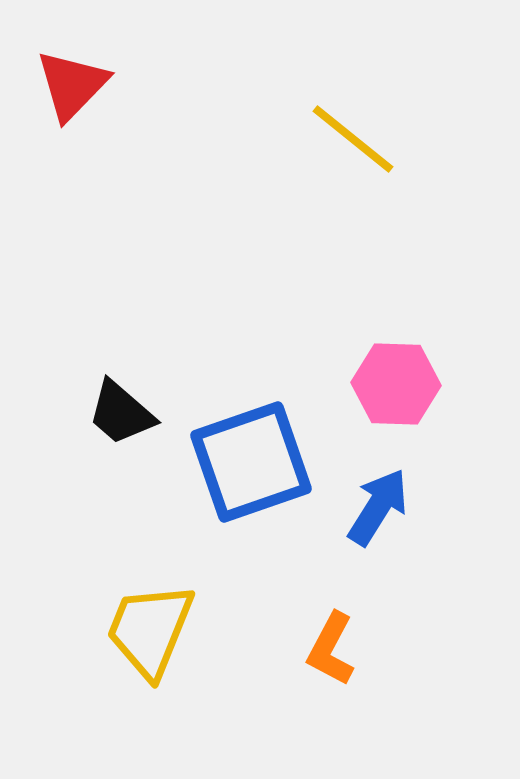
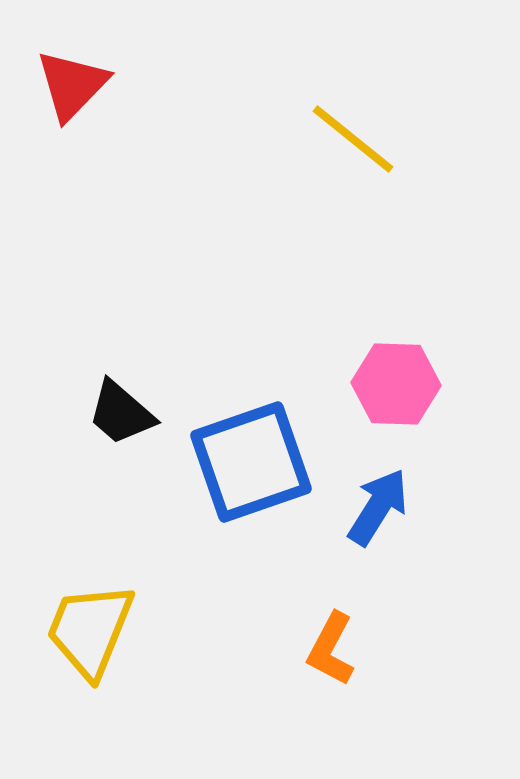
yellow trapezoid: moved 60 px left
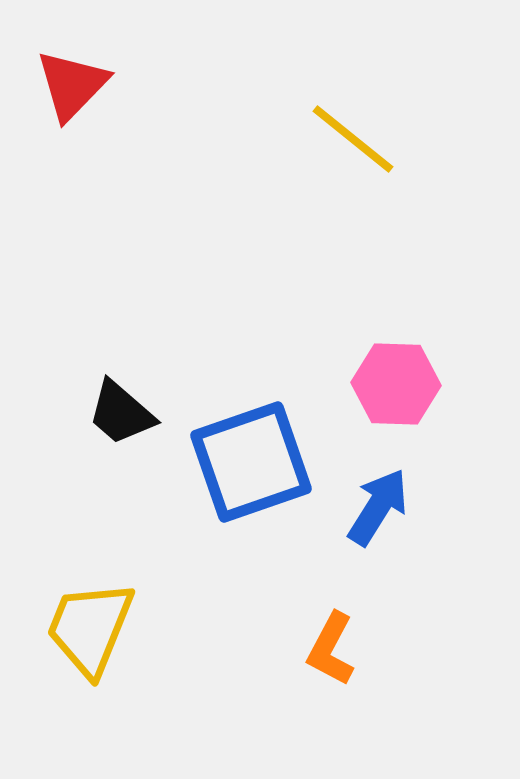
yellow trapezoid: moved 2 px up
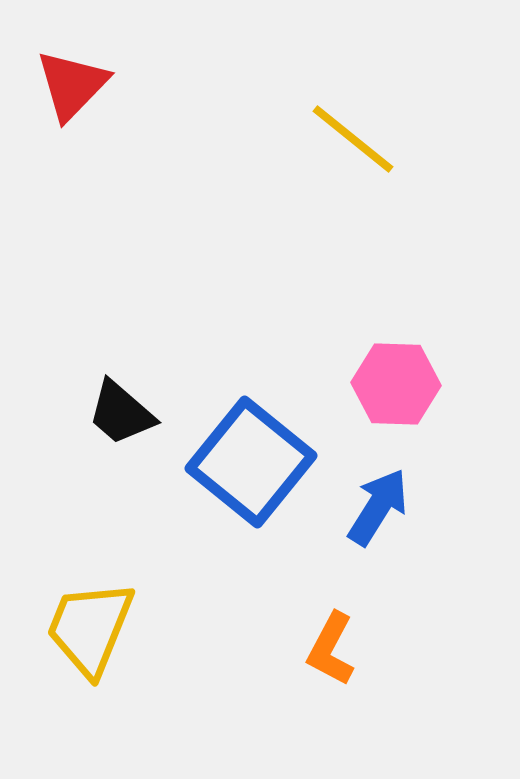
blue square: rotated 32 degrees counterclockwise
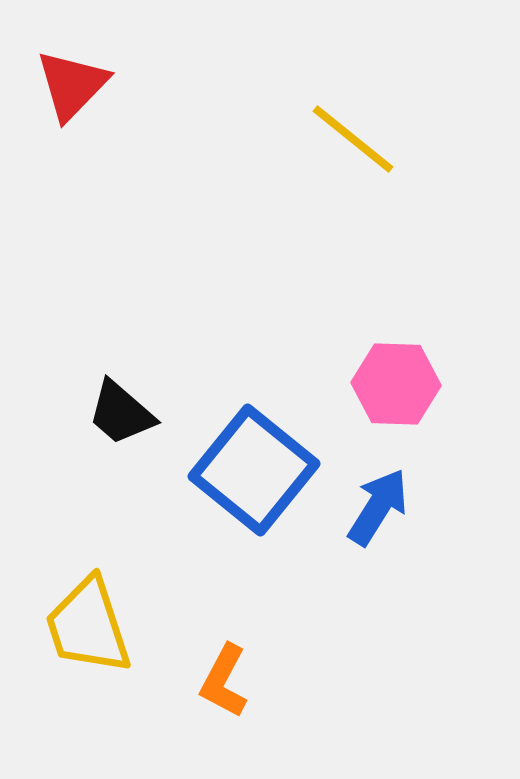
blue square: moved 3 px right, 8 px down
yellow trapezoid: moved 2 px left, 2 px up; rotated 40 degrees counterclockwise
orange L-shape: moved 107 px left, 32 px down
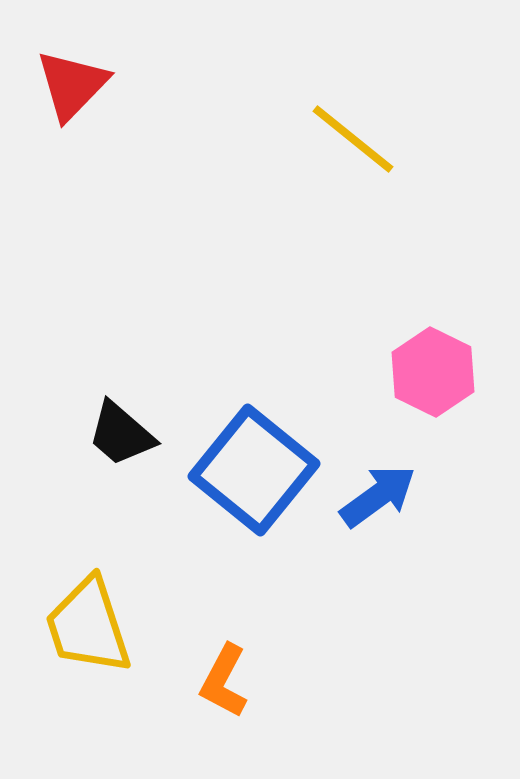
pink hexagon: moved 37 px right, 12 px up; rotated 24 degrees clockwise
black trapezoid: moved 21 px down
blue arrow: moved 11 px up; rotated 22 degrees clockwise
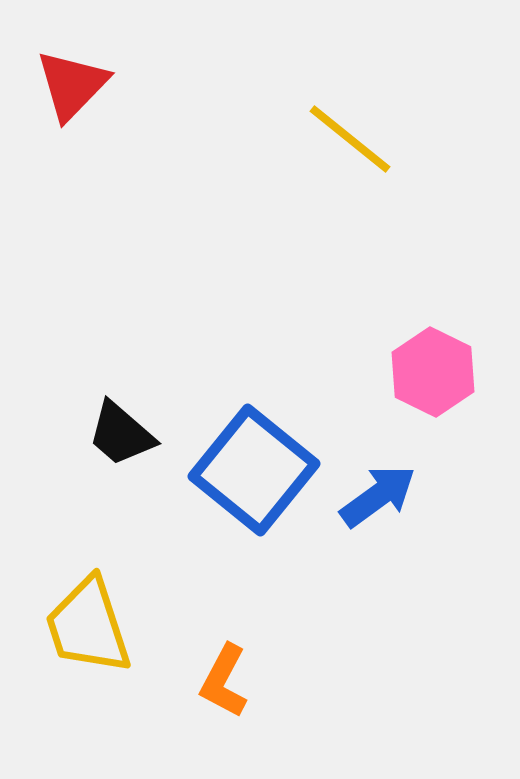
yellow line: moved 3 px left
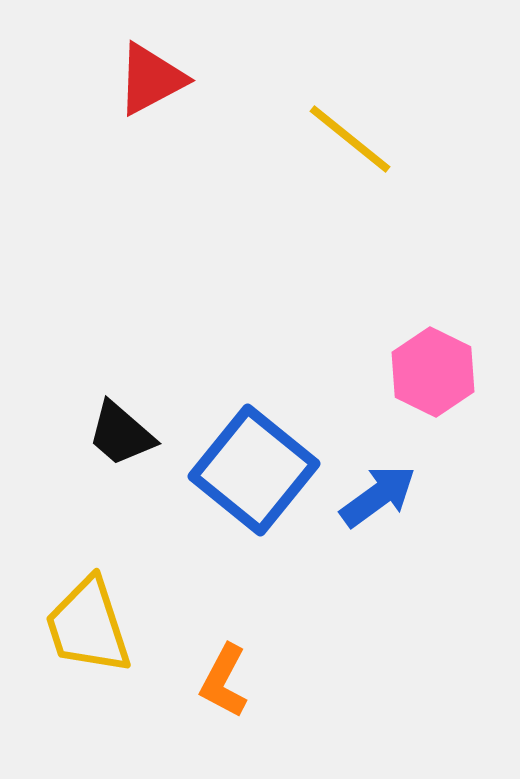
red triangle: moved 79 px right, 6 px up; rotated 18 degrees clockwise
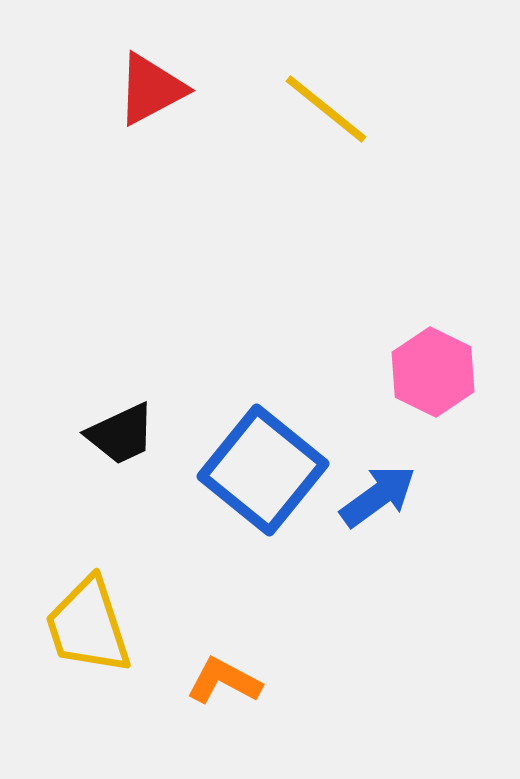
red triangle: moved 10 px down
yellow line: moved 24 px left, 30 px up
black trapezoid: rotated 66 degrees counterclockwise
blue square: moved 9 px right
orange L-shape: rotated 90 degrees clockwise
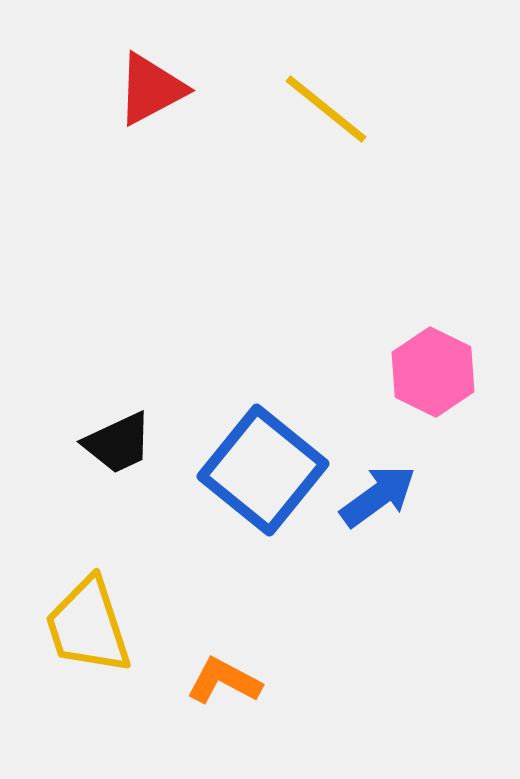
black trapezoid: moved 3 px left, 9 px down
